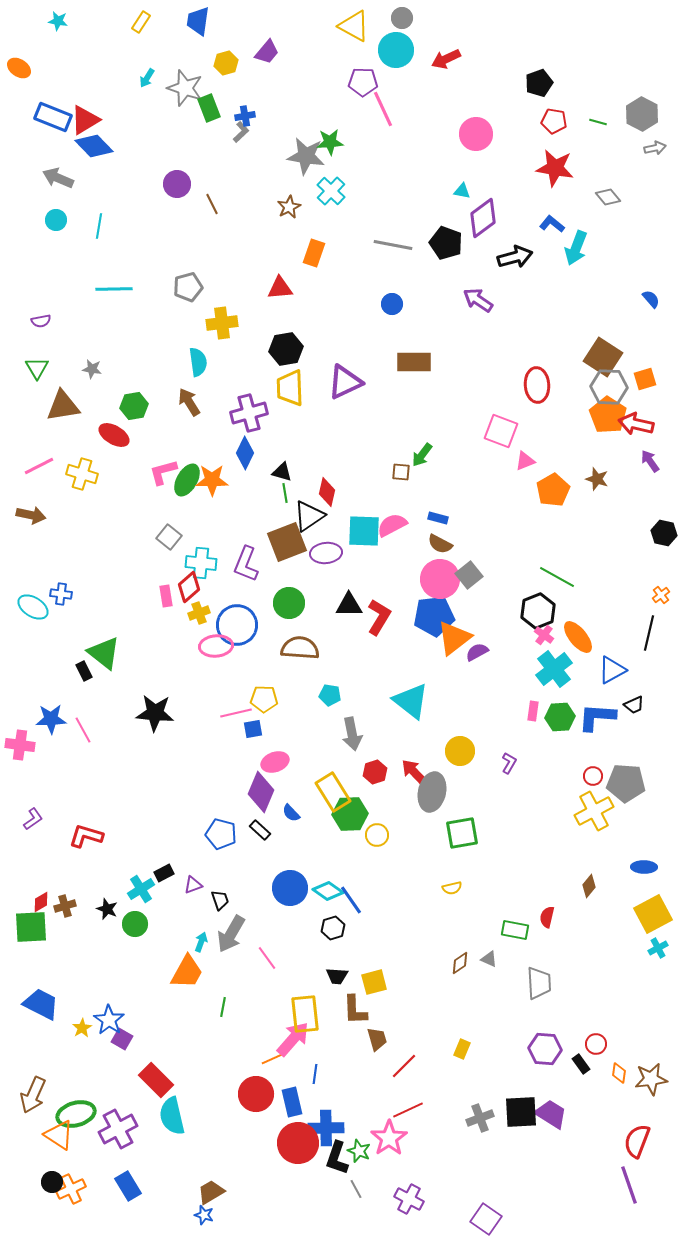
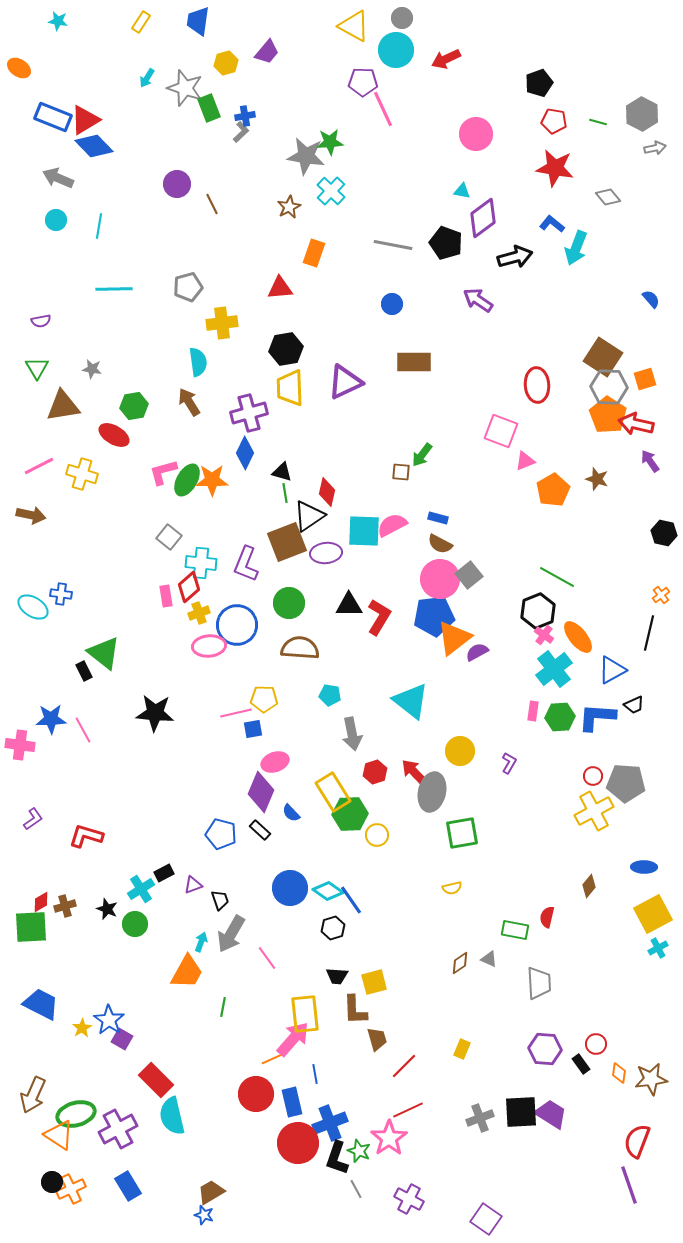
pink ellipse at (216, 646): moved 7 px left
blue line at (315, 1074): rotated 18 degrees counterclockwise
blue cross at (326, 1128): moved 4 px right, 5 px up; rotated 20 degrees counterclockwise
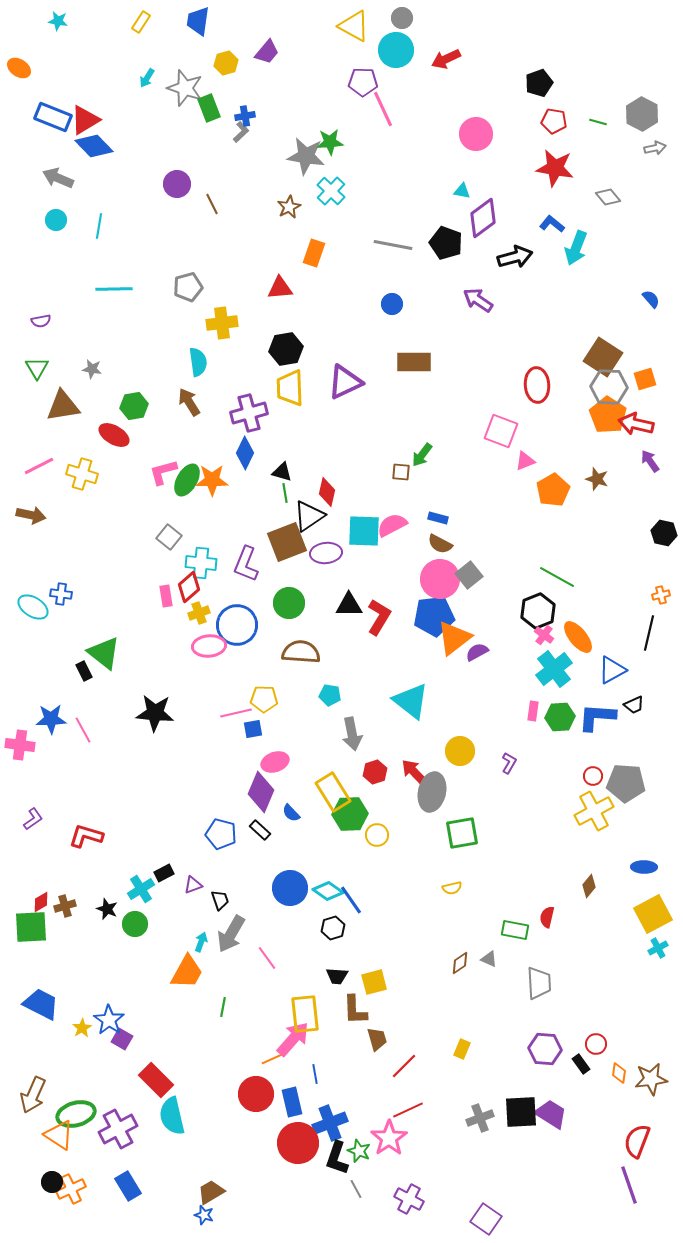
orange cross at (661, 595): rotated 24 degrees clockwise
brown semicircle at (300, 648): moved 1 px right, 4 px down
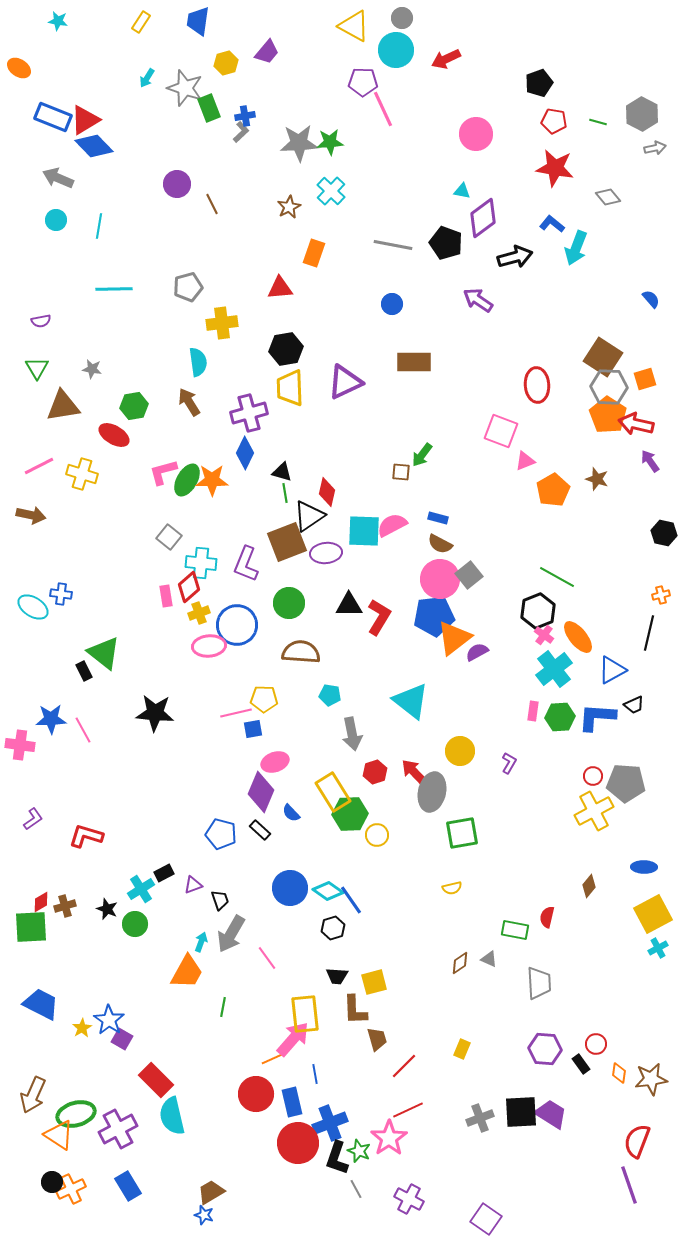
gray star at (306, 156): moved 7 px left, 13 px up; rotated 12 degrees counterclockwise
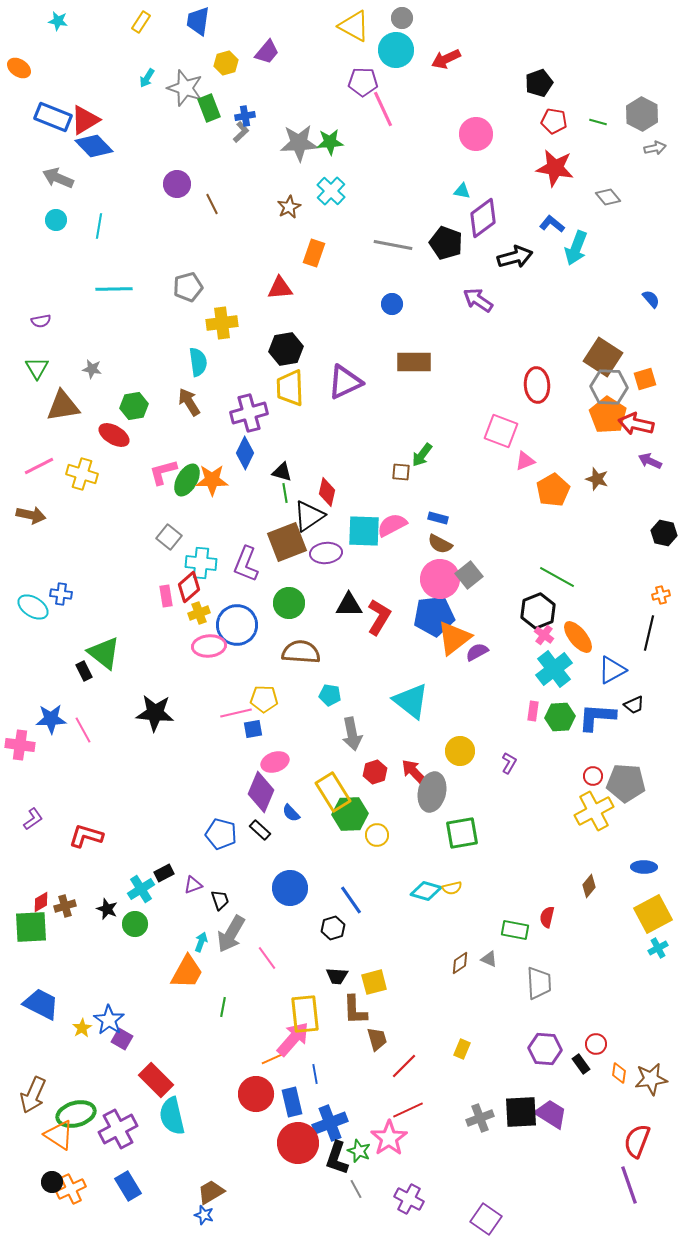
purple arrow at (650, 461): rotated 30 degrees counterclockwise
cyan diamond at (328, 891): moved 98 px right; rotated 20 degrees counterclockwise
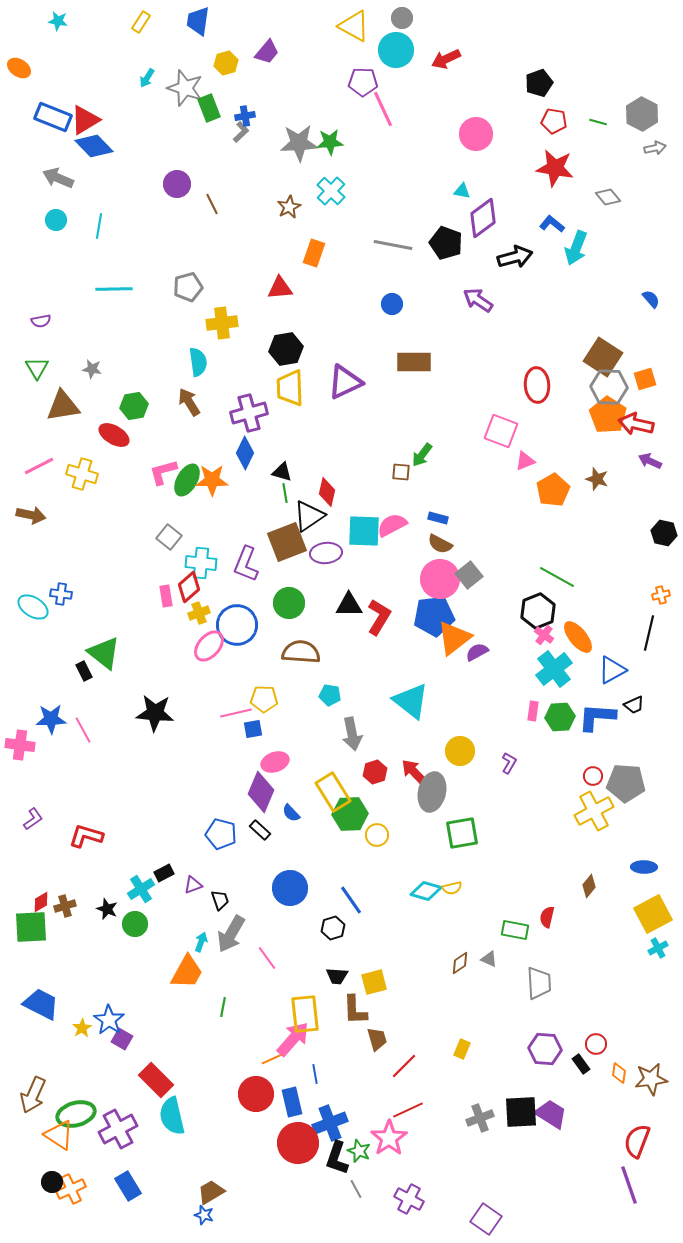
pink ellipse at (209, 646): rotated 44 degrees counterclockwise
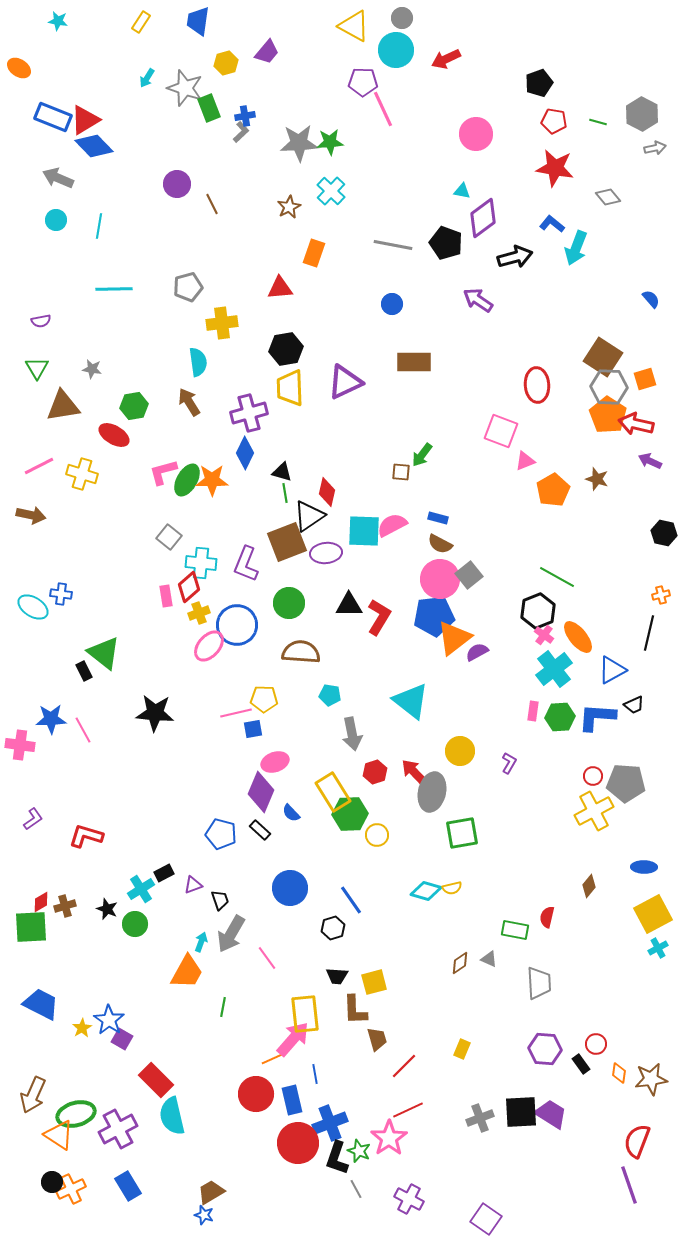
blue rectangle at (292, 1102): moved 2 px up
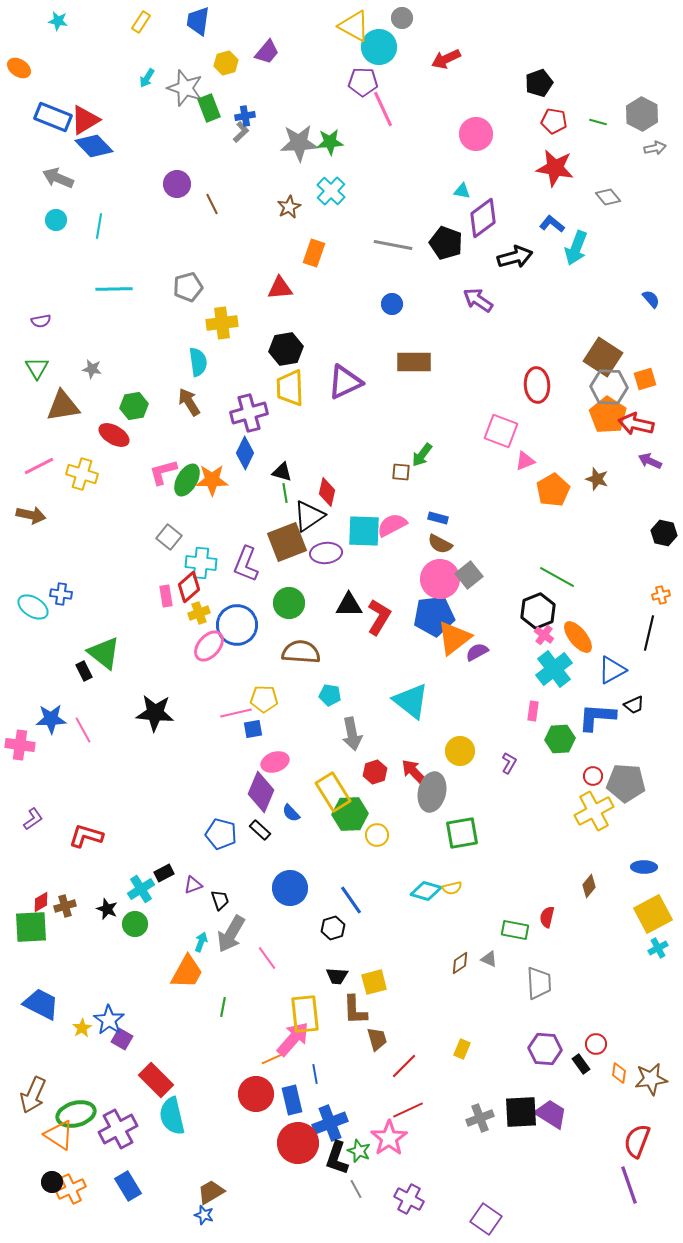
cyan circle at (396, 50): moved 17 px left, 3 px up
green hexagon at (560, 717): moved 22 px down
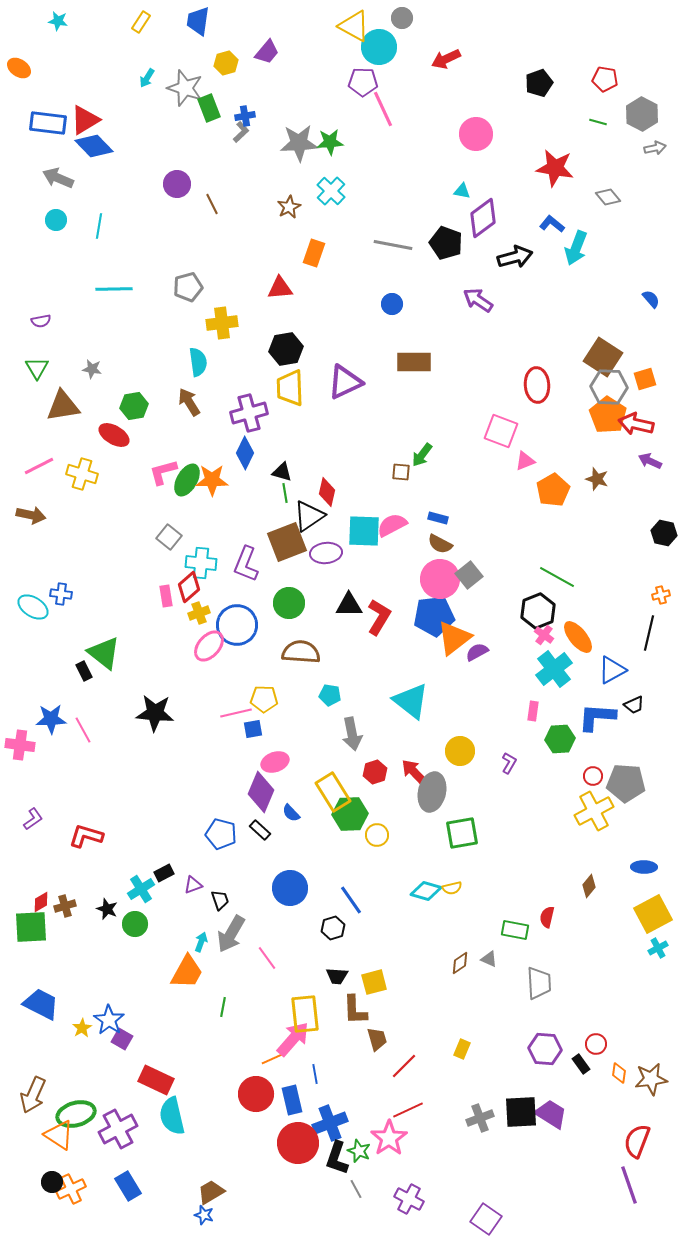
blue rectangle at (53, 117): moved 5 px left, 6 px down; rotated 15 degrees counterclockwise
red pentagon at (554, 121): moved 51 px right, 42 px up
red rectangle at (156, 1080): rotated 20 degrees counterclockwise
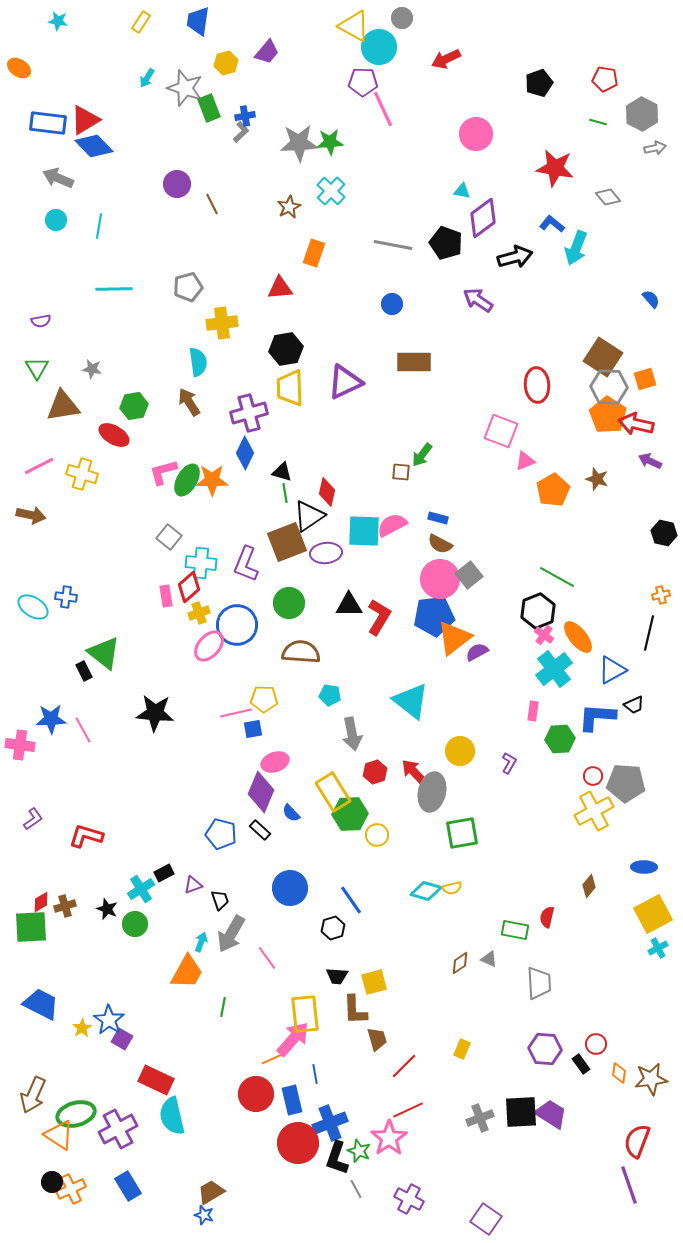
blue cross at (61, 594): moved 5 px right, 3 px down
